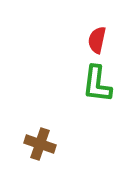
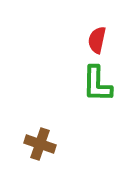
green L-shape: rotated 6 degrees counterclockwise
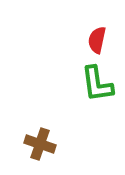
green L-shape: rotated 9 degrees counterclockwise
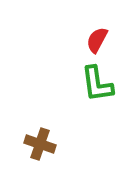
red semicircle: rotated 16 degrees clockwise
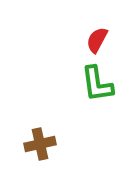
brown cross: rotated 32 degrees counterclockwise
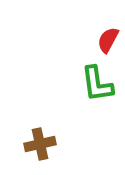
red semicircle: moved 11 px right
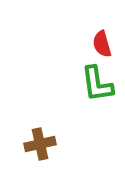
red semicircle: moved 6 px left, 4 px down; rotated 44 degrees counterclockwise
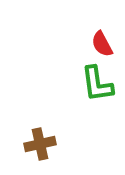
red semicircle: rotated 12 degrees counterclockwise
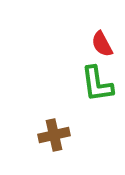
brown cross: moved 14 px right, 9 px up
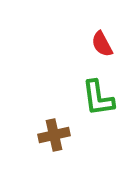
green L-shape: moved 1 px right, 14 px down
